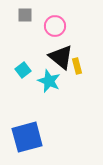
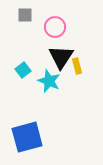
pink circle: moved 1 px down
black triangle: rotated 24 degrees clockwise
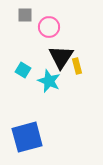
pink circle: moved 6 px left
cyan square: rotated 21 degrees counterclockwise
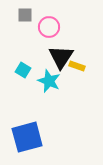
yellow rectangle: rotated 56 degrees counterclockwise
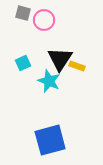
gray square: moved 2 px left, 2 px up; rotated 14 degrees clockwise
pink circle: moved 5 px left, 7 px up
black triangle: moved 1 px left, 2 px down
cyan square: moved 7 px up; rotated 35 degrees clockwise
blue square: moved 23 px right, 3 px down
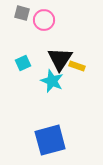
gray square: moved 1 px left
cyan star: moved 3 px right
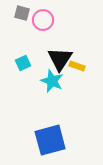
pink circle: moved 1 px left
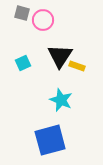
black triangle: moved 3 px up
cyan star: moved 9 px right, 19 px down
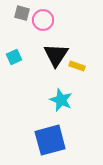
black triangle: moved 4 px left, 1 px up
cyan square: moved 9 px left, 6 px up
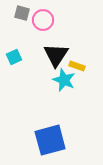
cyan star: moved 3 px right, 20 px up
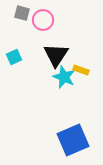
yellow rectangle: moved 4 px right, 4 px down
cyan star: moved 3 px up
blue square: moved 23 px right; rotated 8 degrees counterclockwise
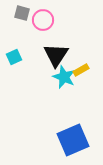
yellow rectangle: rotated 49 degrees counterclockwise
